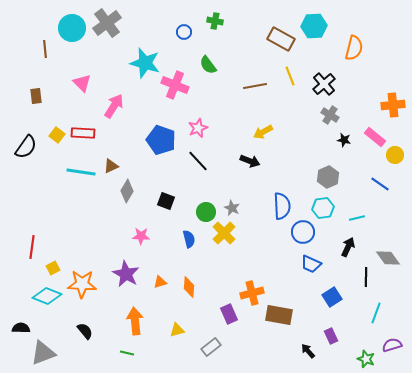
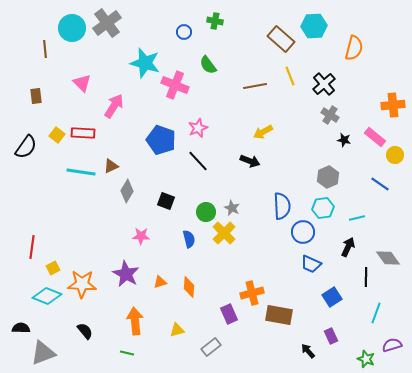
brown rectangle at (281, 39): rotated 12 degrees clockwise
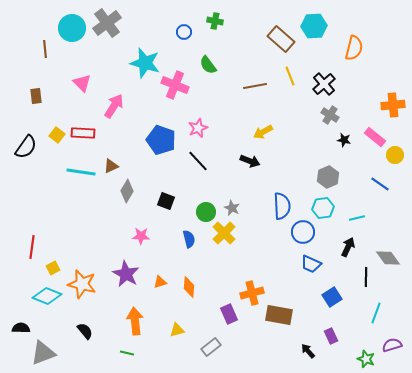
orange star at (82, 284): rotated 12 degrees clockwise
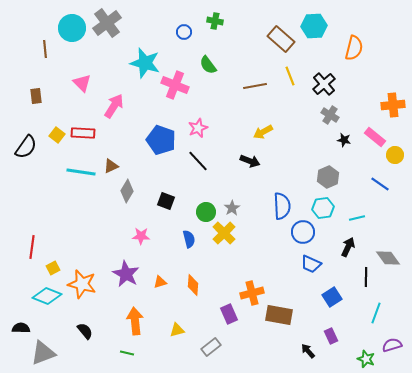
gray star at (232, 208): rotated 14 degrees clockwise
orange diamond at (189, 287): moved 4 px right, 2 px up
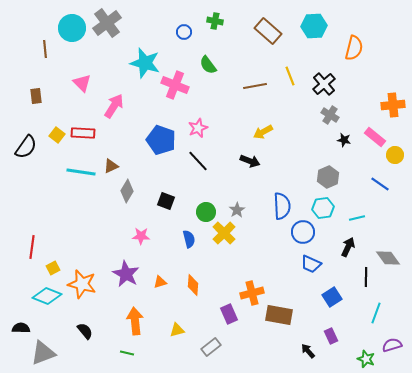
brown rectangle at (281, 39): moved 13 px left, 8 px up
gray star at (232, 208): moved 5 px right, 2 px down
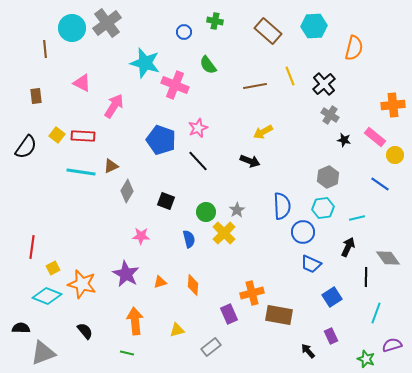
pink triangle at (82, 83): rotated 18 degrees counterclockwise
red rectangle at (83, 133): moved 3 px down
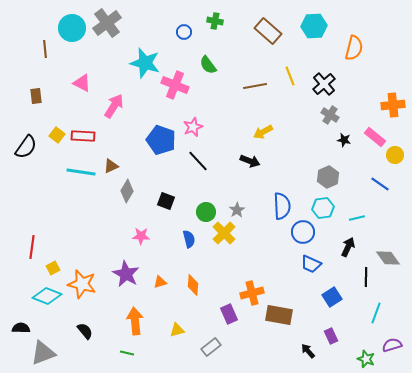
pink star at (198, 128): moved 5 px left, 1 px up
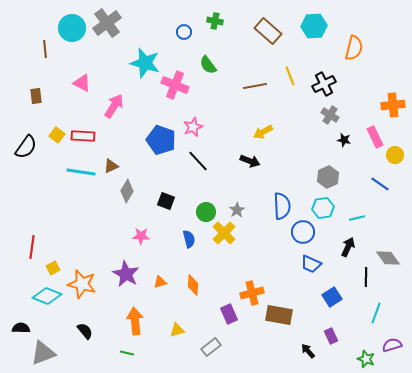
black cross at (324, 84): rotated 15 degrees clockwise
pink rectangle at (375, 137): rotated 25 degrees clockwise
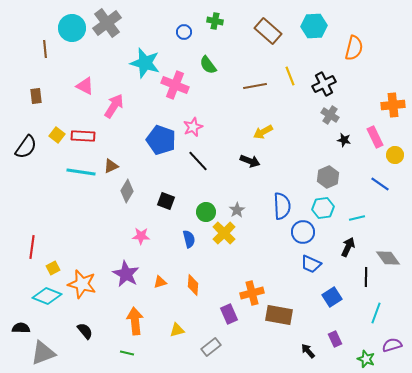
pink triangle at (82, 83): moved 3 px right, 3 px down
purple rectangle at (331, 336): moved 4 px right, 3 px down
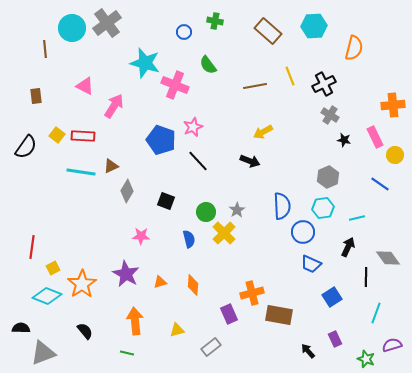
orange star at (82, 284): rotated 24 degrees clockwise
